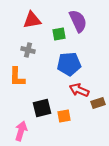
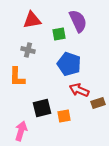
blue pentagon: rotated 25 degrees clockwise
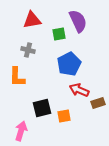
blue pentagon: rotated 25 degrees clockwise
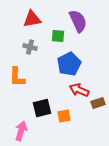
red triangle: moved 1 px up
green square: moved 1 px left, 2 px down; rotated 16 degrees clockwise
gray cross: moved 2 px right, 3 px up
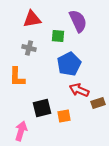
gray cross: moved 1 px left, 1 px down
